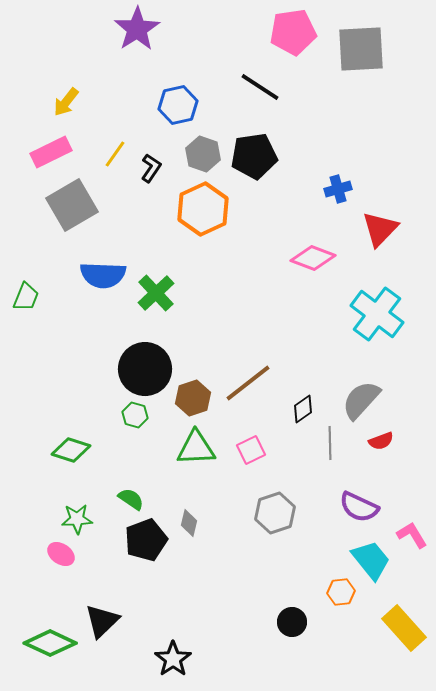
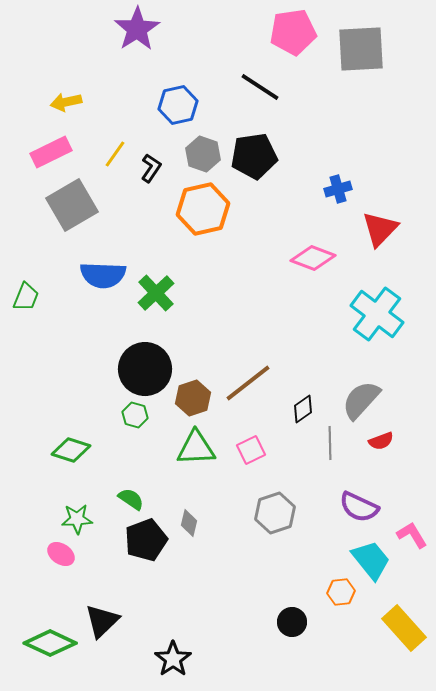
yellow arrow at (66, 102): rotated 40 degrees clockwise
orange hexagon at (203, 209): rotated 12 degrees clockwise
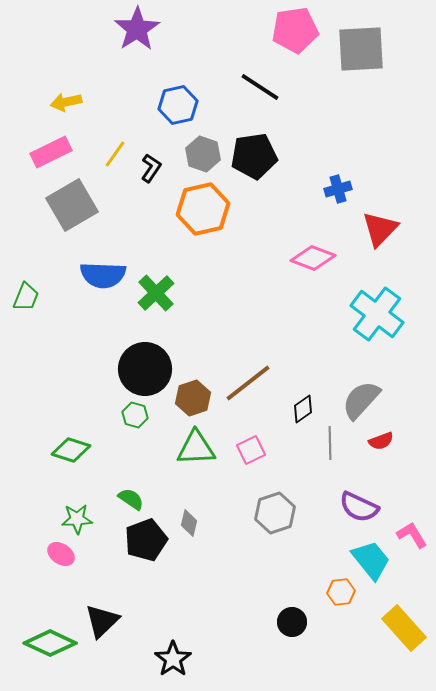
pink pentagon at (293, 32): moved 2 px right, 2 px up
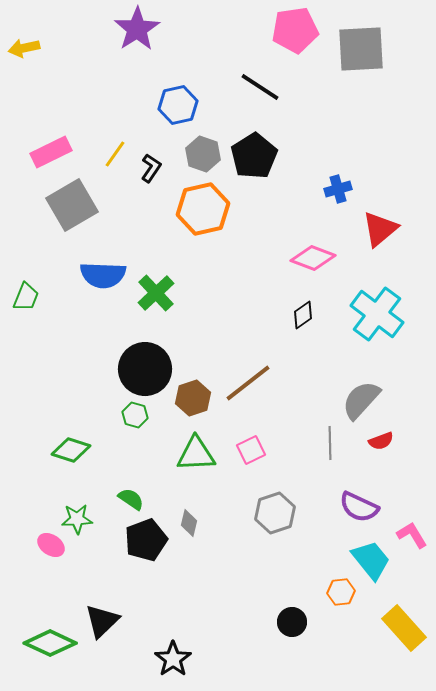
yellow arrow at (66, 102): moved 42 px left, 54 px up
black pentagon at (254, 156): rotated 24 degrees counterclockwise
red triangle at (380, 229): rotated 6 degrees clockwise
black diamond at (303, 409): moved 94 px up
green triangle at (196, 448): moved 6 px down
pink ellipse at (61, 554): moved 10 px left, 9 px up
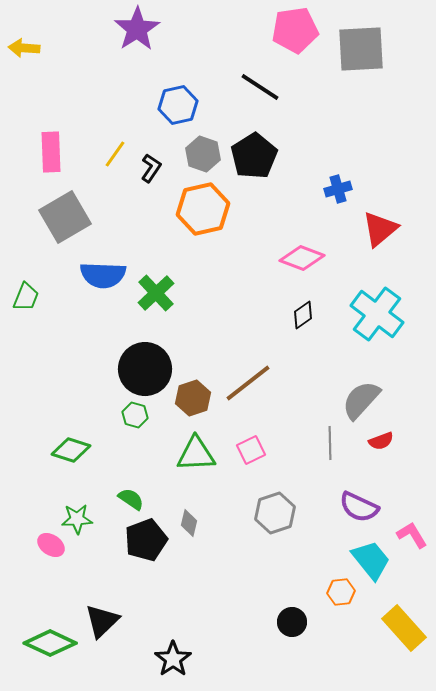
yellow arrow at (24, 48): rotated 16 degrees clockwise
pink rectangle at (51, 152): rotated 66 degrees counterclockwise
gray square at (72, 205): moved 7 px left, 12 px down
pink diamond at (313, 258): moved 11 px left
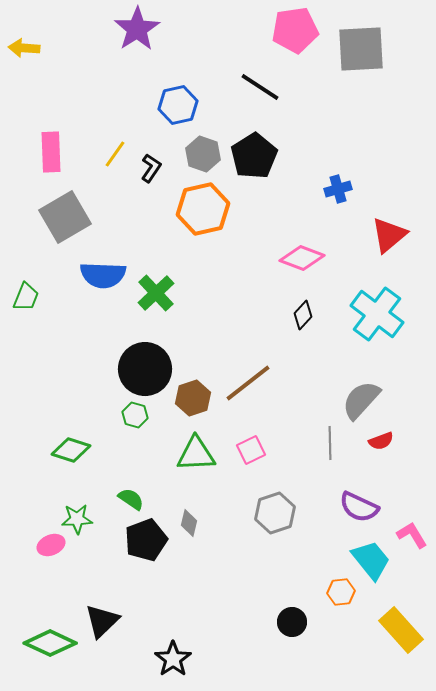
red triangle at (380, 229): moved 9 px right, 6 px down
black diamond at (303, 315): rotated 12 degrees counterclockwise
pink ellipse at (51, 545): rotated 56 degrees counterclockwise
yellow rectangle at (404, 628): moved 3 px left, 2 px down
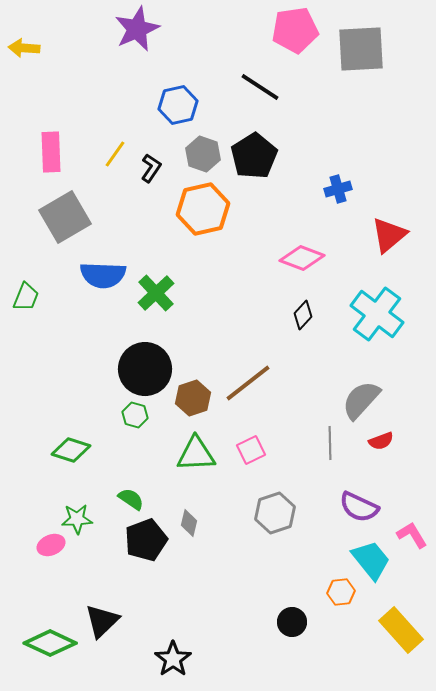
purple star at (137, 29): rotated 9 degrees clockwise
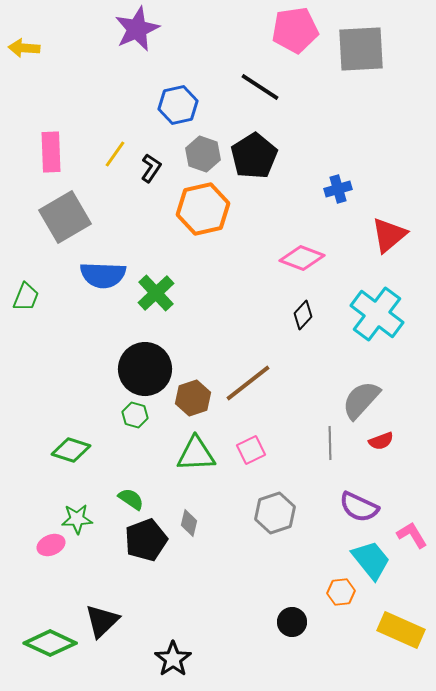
yellow rectangle at (401, 630): rotated 24 degrees counterclockwise
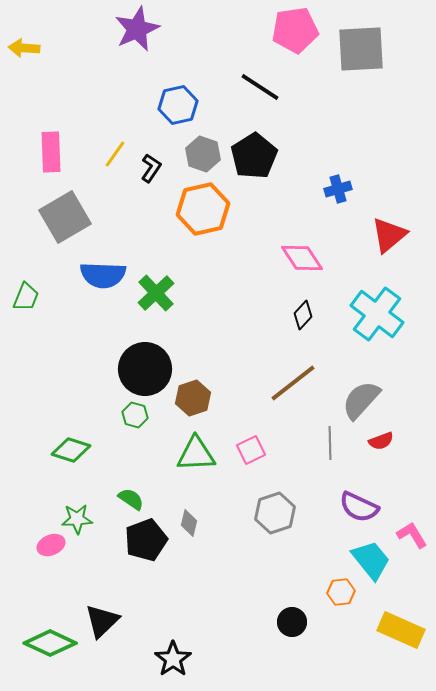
pink diamond at (302, 258): rotated 36 degrees clockwise
brown line at (248, 383): moved 45 px right
